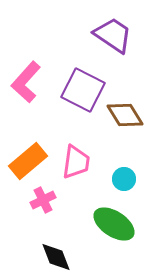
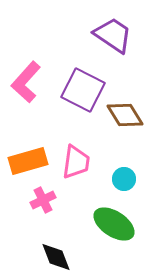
orange rectangle: rotated 24 degrees clockwise
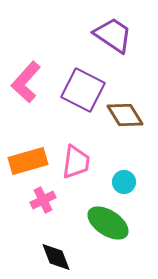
cyan circle: moved 3 px down
green ellipse: moved 6 px left, 1 px up
